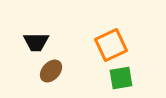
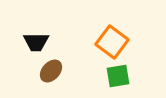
orange square: moved 1 px right, 3 px up; rotated 28 degrees counterclockwise
green square: moved 3 px left, 2 px up
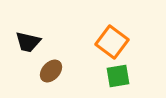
black trapezoid: moved 8 px left; rotated 12 degrees clockwise
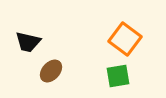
orange square: moved 13 px right, 3 px up
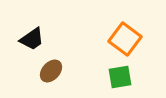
black trapezoid: moved 4 px right, 3 px up; rotated 48 degrees counterclockwise
green square: moved 2 px right, 1 px down
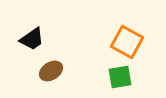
orange square: moved 2 px right, 3 px down; rotated 8 degrees counterclockwise
brown ellipse: rotated 15 degrees clockwise
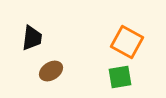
black trapezoid: moved 1 px up; rotated 48 degrees counterclockwise
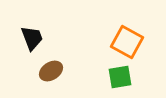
black trapezoid: rotated 28 degrees counterclockwise
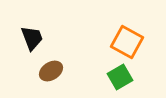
green square: rotated 20 degrees counterclockwise
